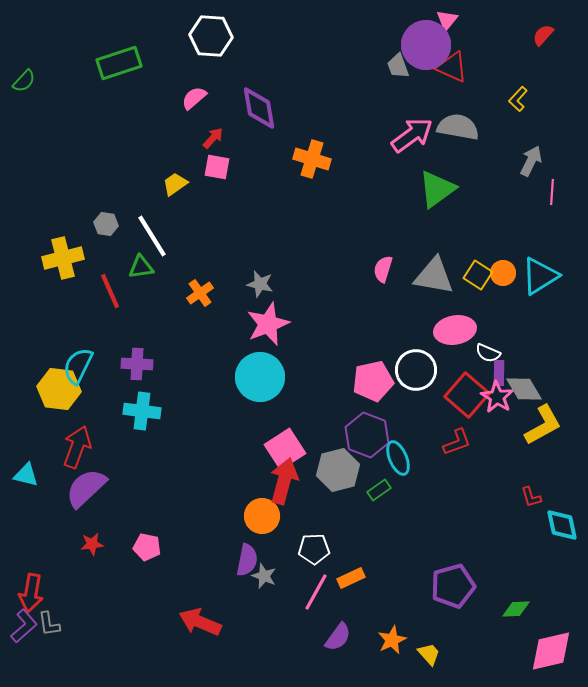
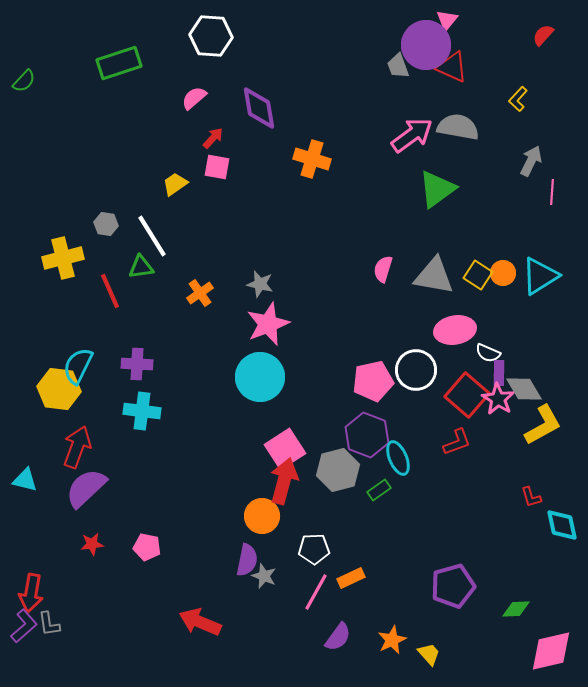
pink star at (497, 397): moved 1 px right, 2 px down
cyan triangle at (26, 475): moved 1 px left, 5 px down
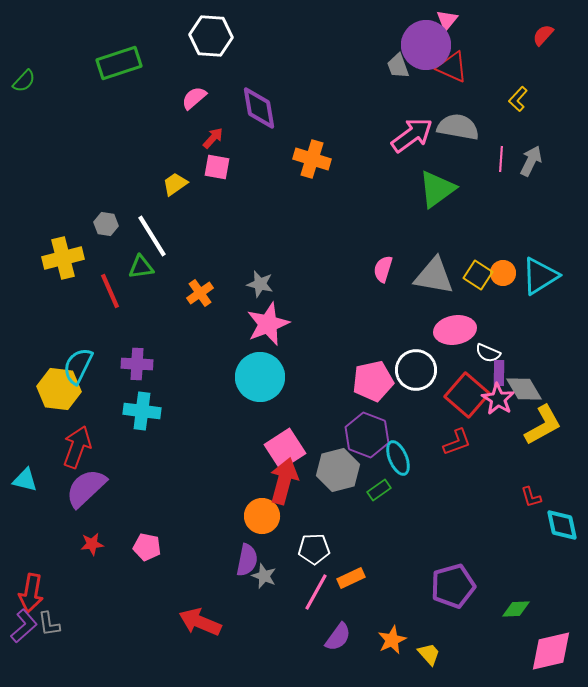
pink line at (552, 192): moved 51 px left, 33 px up
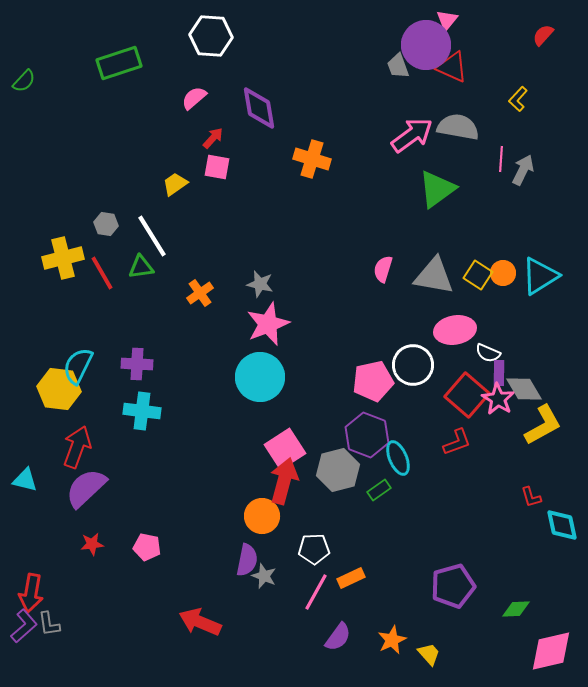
gray arrow at (531, 161): moved 8 px left, 9 px down
red line at (110, 291): moved 8 px left, 18 px up; rotated 6 degrees counterclockwise
white circle at (416, 370): moved 3 px left, 5 px up
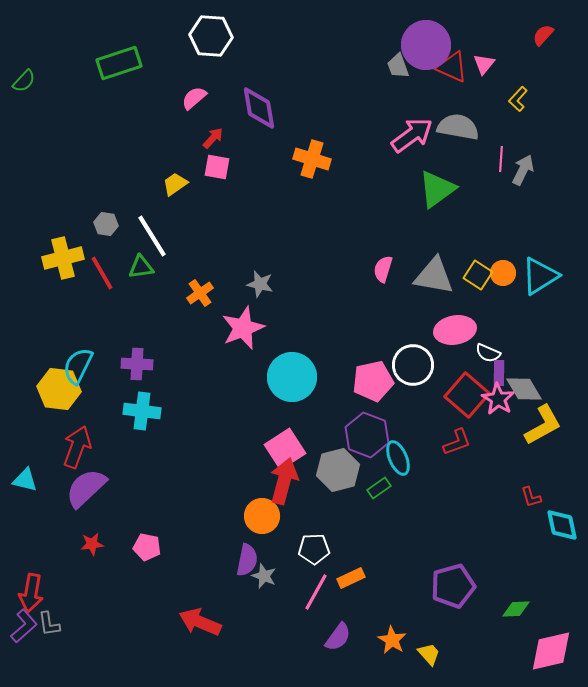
pink triangle at (447, 20): moved 37 px right, 44 px down
pink star at (268, 324): moved 25 px left, 4 px down
cyan circle at (260, 377): moved 32 px right
green rectangle at (379, 490): moved 2 px up
orange star at (392, 640): rotated 16 degrees counterclockwise
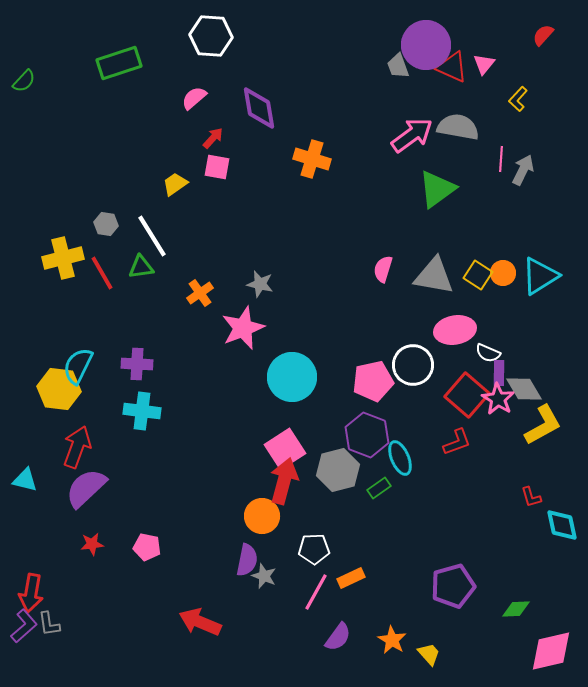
cyan ellipse at (398, 458): moved 2 px right
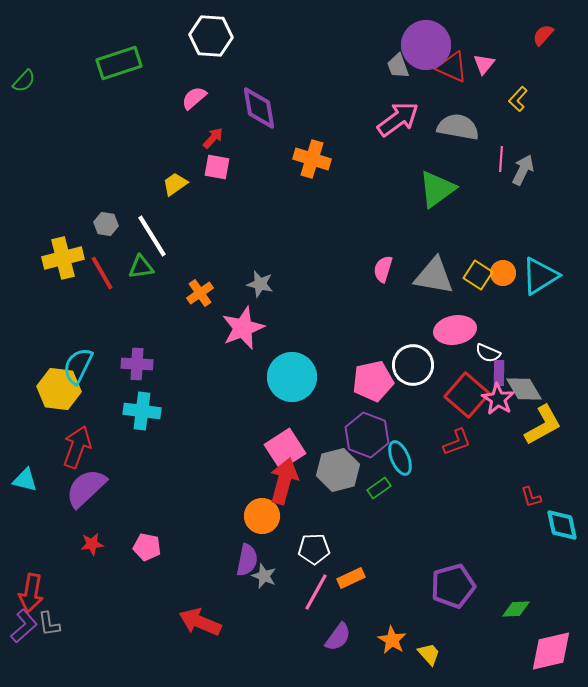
pink arrow at (412, 135): moved 14 px left, 16 px up
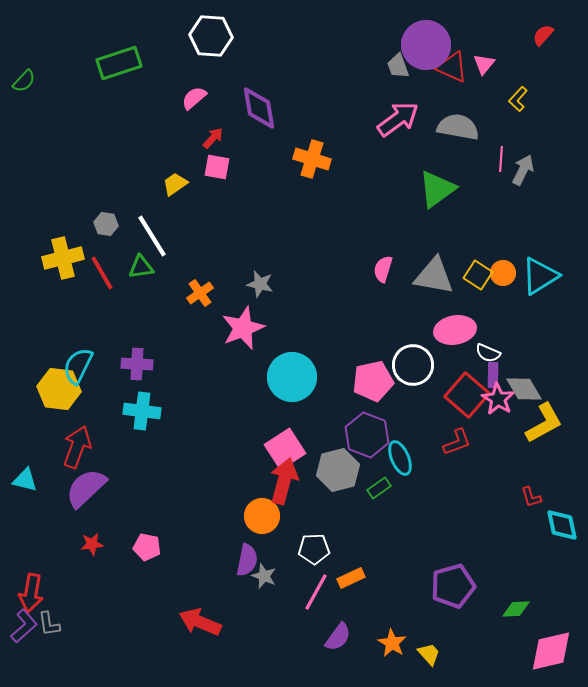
purple rectangle at (499, 373): moved 6 px left, 2 px down
yellow L-shape at (543, 425): moved 1 px right, 2 px up
orange star at (392, 640): moved 3 px down
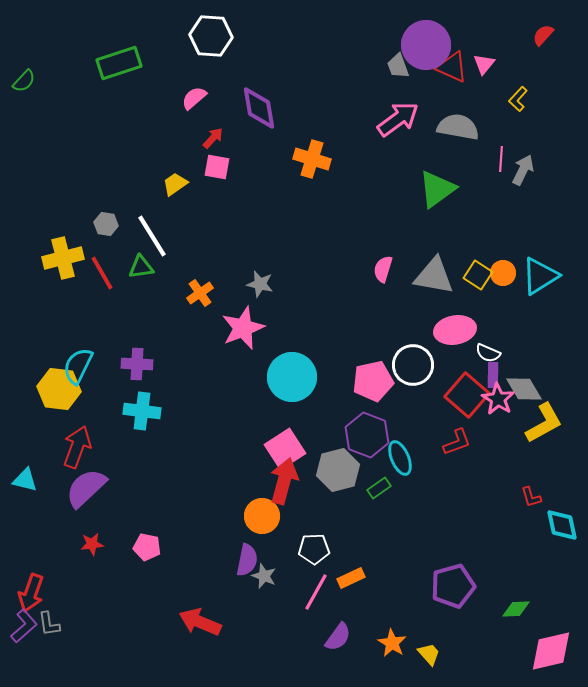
red arrow at (31, 593): rotated 9 degrees clockwise
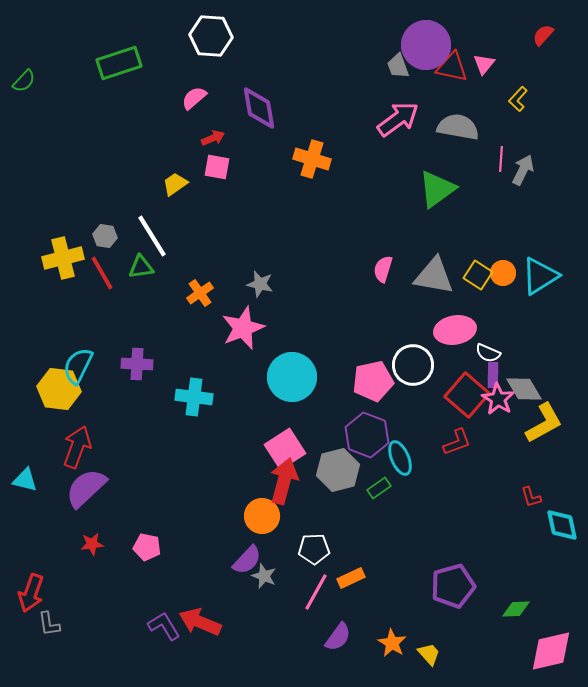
red triangle at (452, 67): rotated 12 degrees counterclockwise
red arrow at (213, 138): rotated 25 degrees clockwise
gray hexagon at (106, 224): moved 1 px left, 12 px down
cyan cross at (142, 411): moved 52 px right, 14 px up
purple semicircle at (247, 560): rotated 32 degrees clockwise
purple L-shape at (24, 626): moved 140 px right; rotated 80 degrees counterclockwise
